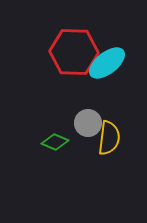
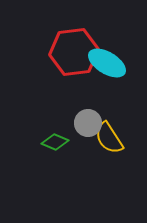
red hexagon: rotated 9 degrees counterclockwise
cyan ellipse: rotated 69 degrees clockwise
yellow semicircle: rotated 140 degrees clockwise
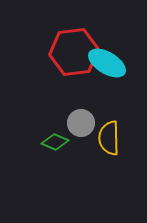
gray circle: moved 7 px left
yellow semicircle: rotated 32 degrees clockwise
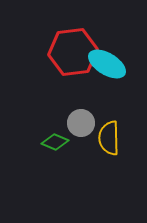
red hexagon: moved 1 px left
cyan ellipse: moved 1 px down
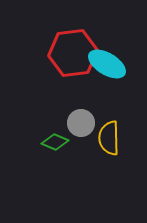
red hexagon: moved 1 px down
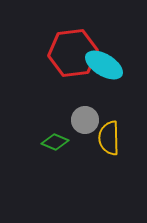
cyan ellipse: moved 3 px left, 1 px down
gray circle: moved 4 px right, 3 px up
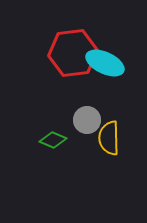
cyan ellipse: moved 1 px right, 2 px up; rotated 6 degrees counterclockwise
gray circle: moved 2 px right
green diamond: moved 2 px left, 2 px up
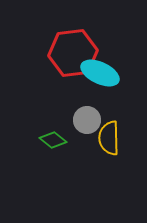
cyan ellipse: moved 5 px left, 10 px down
green diamond: rotated 16 degrees clockwise
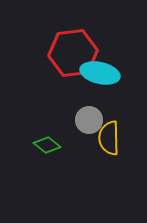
cyan ellipse: rotated 12 degrees counterclockwise
gray circle: moved 2 px right
green diamond: moved 6 px left, 5 px down
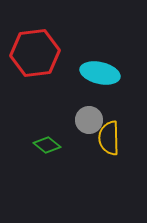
red hexagon: moved 38 px left
